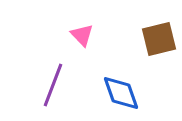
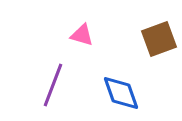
pink triangle: rotated 30 degrees counterclockwise
brown square: rotated 6 degrees counterclockwise
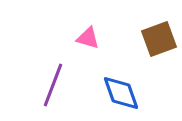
pink triangle: moved 6 px right, 3 px down
